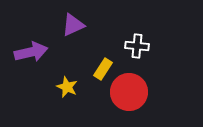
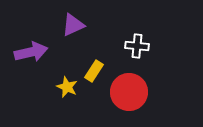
yellow rectangle: moved 9 px left, 2 px down
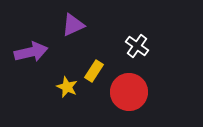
white cross: rotated 30 degrees clockwise
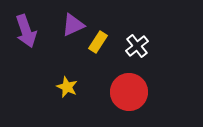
white cross: rotated 15 degrees clockwise
purple arrow: moved 5 px left, 21 px up; rotated 84 degrees clockwise
yellow rectangle: moved 4 px right, 29 px up
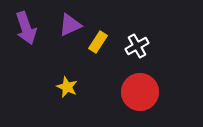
purple triangle: moved 3 px left
purple arrow: moved 3 px up
white cross: rotated 10 degrees clockwise
red circle: moved 11 px right
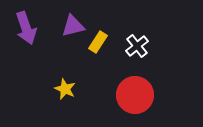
purple triangle: moved 3 px right, 1 px down; rotated 10 degrees clockwise
white cross: rotated 10 degrees counterclockwise
yellow star: moved 2 px left, 2 px down
red circle: moved 5 px left, 3 px down
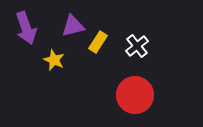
yellow star: moved 11 px left, 29 px up
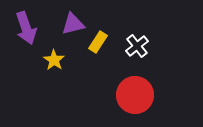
purple triangle: moved 2 px up
yellow star: rotated 10 degrees clockwise
